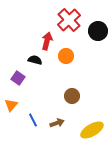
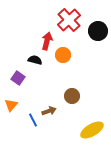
orange circle: moved 3 px left, 1 px up
brown arrow: moved 8 px left, 12 px up
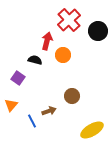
blue line: moved 1 px left, 1 px down
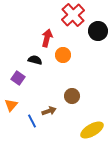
red cross: moved 4 px right, 5 px up
red arrow: moved 3 px up
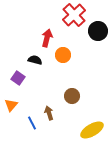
red cross: moved 1 px right
brown arrow: moved 2 px down; rotated 88 degrees counterclockwise
blue line: moved 2 px down
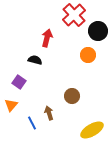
orange circle: moved 25 px right
purple square: moved 1 px right, 4 px down
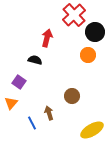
black circle: moved 3 px left, 1 px down
orange triangle: moved 2 px up
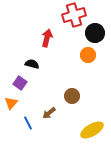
red cross: rotated 25 degrees clockwise
black circle: moved 1 px down
black semicircle: moved 3 px left, 4 px down
purple square: moved 1 px right, 1 px down
brown arrow: rotated 112 degrees counterclockwise
blue line: moved 4 px left
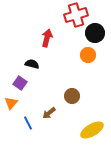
red cross: moved 2 px right
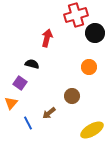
orange circle: moved 1 px right, 12 px down
